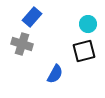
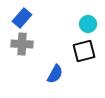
blue rectangle: moved 10 px left, 1 px down
gray cross: rotated 15 degrees counterclockwise
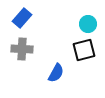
gray cross: moved 5 px down
black square: moved 1 px up
blue semicircle: moved 1 px right, 1 px up
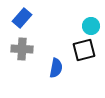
cyan circle: moved 3 px right, 2 px down
blue semicircle: moved 5 px up; rotated 18 degrees counterclockwise
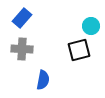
black square: moved 5 px left
blue semicircle: moved 13 px left, 12 px down
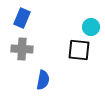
blue rectangle: rotated 18 degrees counterclockwise
cyan circle: moved 1 px down
black square: rotated 20 degrees clockwise
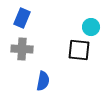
blue semicircle: moved 1 px down
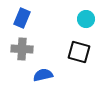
cyan circle: moved 5 px left, 8 px up
black square: moved 2 px down; rotated 10 degrees clockwise
blue semicircle: moved 6 px up; rotated 114 degrees counterclockwise
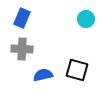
black square: moved 2 px left, 18 px down
